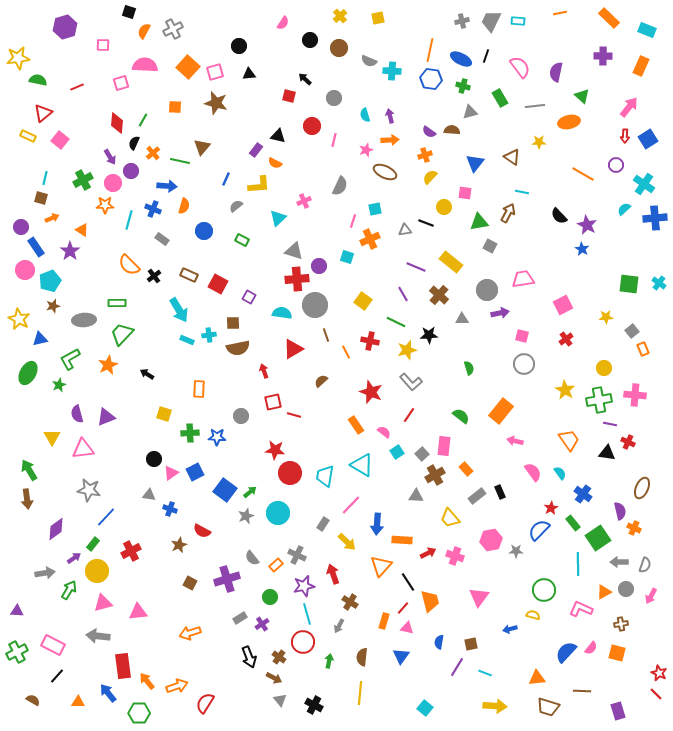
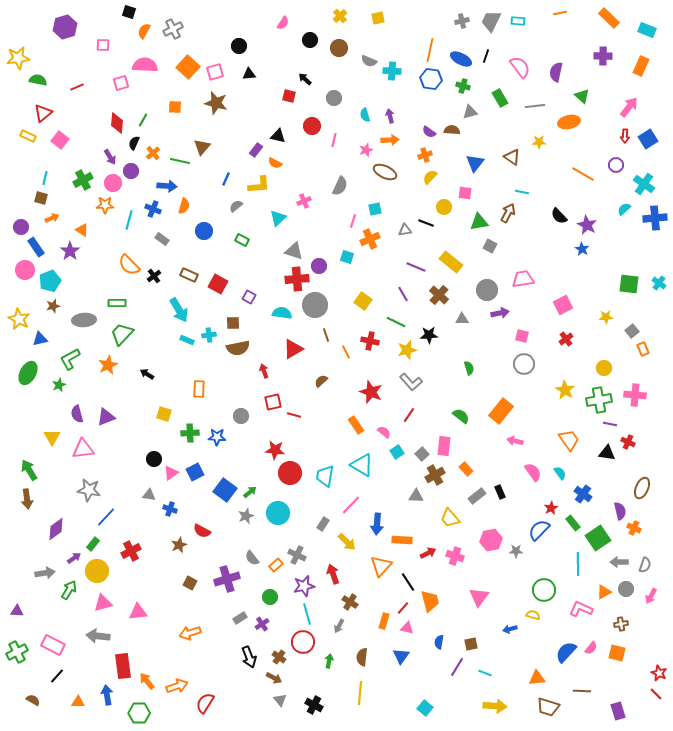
blue arrow at (108, 693): moved 1 px left, 2 px down; rotated 30 degrees clockwise
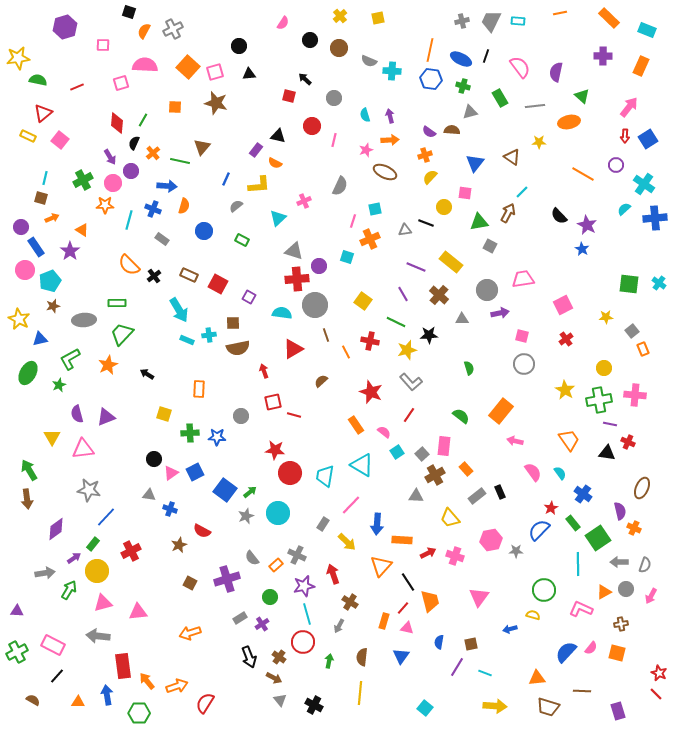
cyan line at (522, 192): rotated 56 degrees counterclockwise
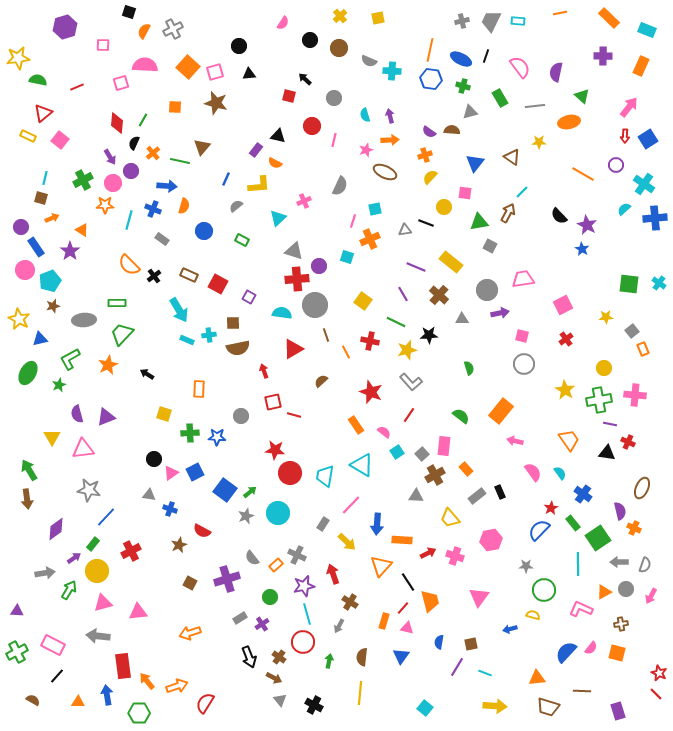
gray star at (516, 551): moved 10 px right, 15 px down
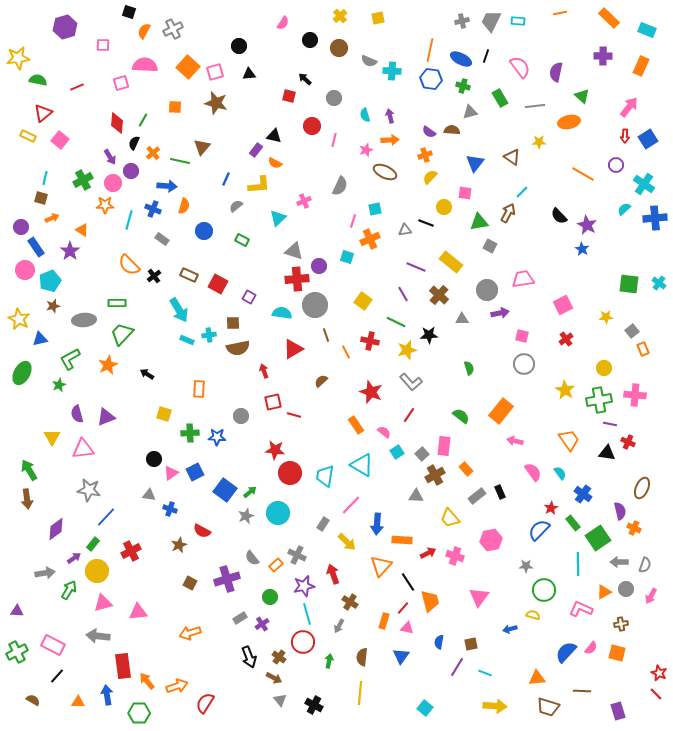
black triangle at (278, 136): moved 4 px left
green ellipse at (28, 373): moved 6 px left
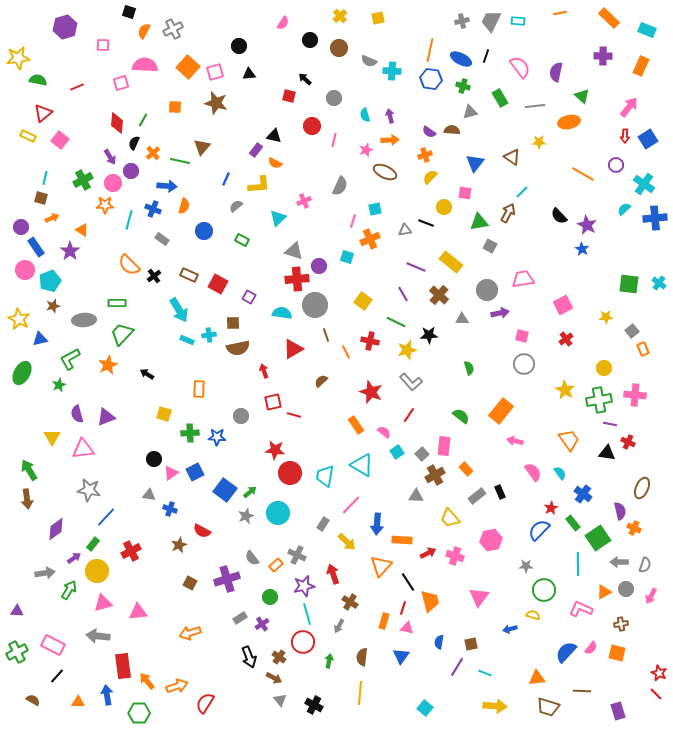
red line at (403, 608): rotated 24 degrees counterclockwise
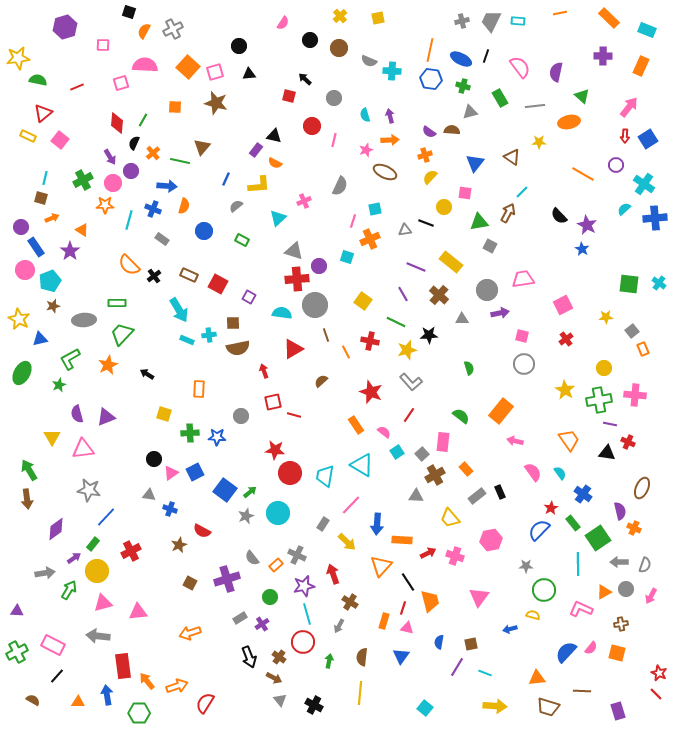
pink rectangle at (444, 446): moved 1 px left, 4 px up
